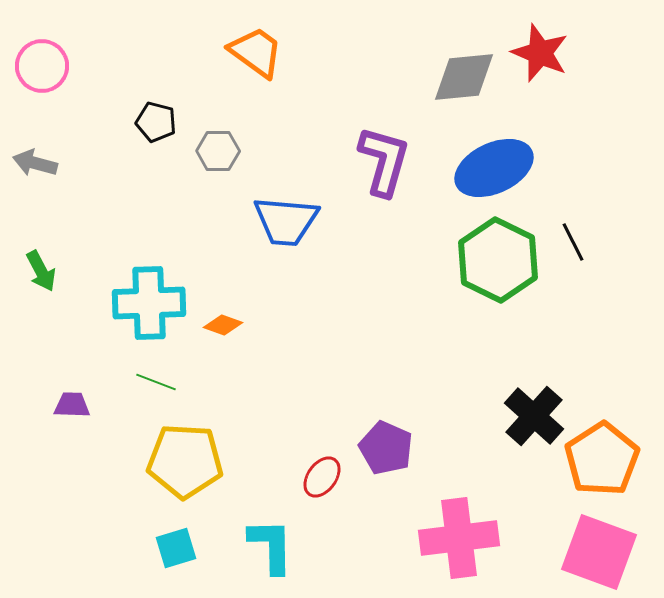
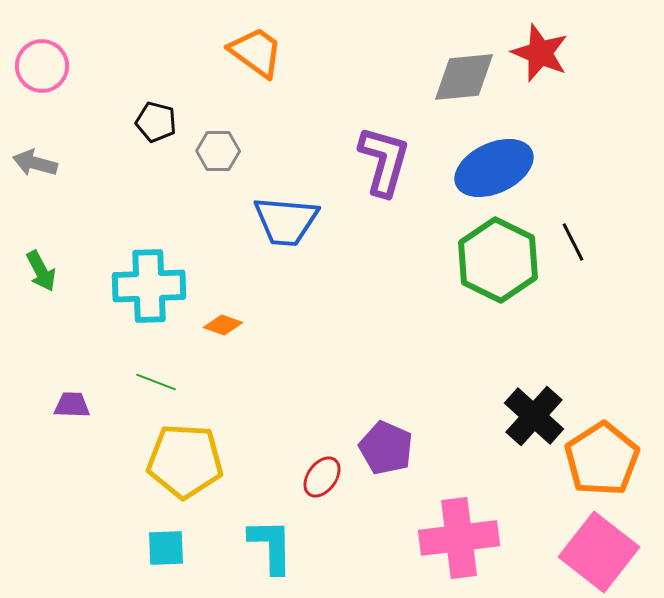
cyan cross: moved 17 px up
cyan square: moved 10 px left; rotated 15 degrees clockwise
pink square: rotated 18 degrees clockwise
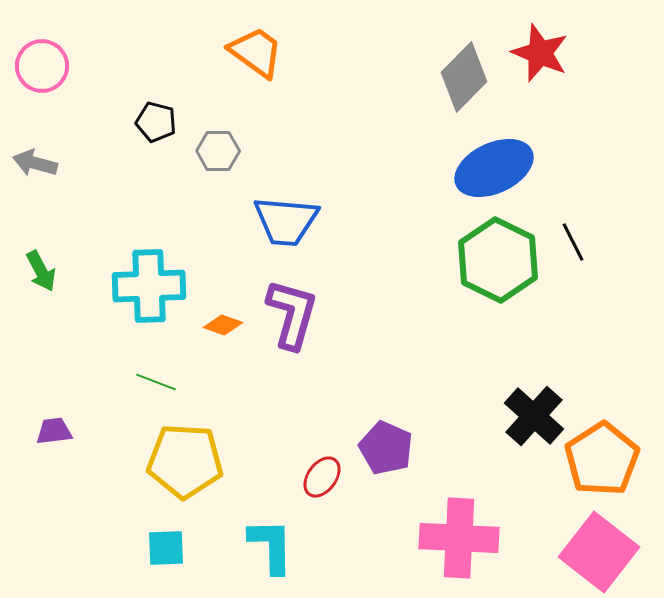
gray diamond: rotated 40 degrees counterclockwise
purple L-shape: moved 92 px left, 153 px down
purple trapezoid: moved 18 px left, 26 px down; rotated 9 degrees counterclockwise
pink cross: rotated 10 degrees clockwise
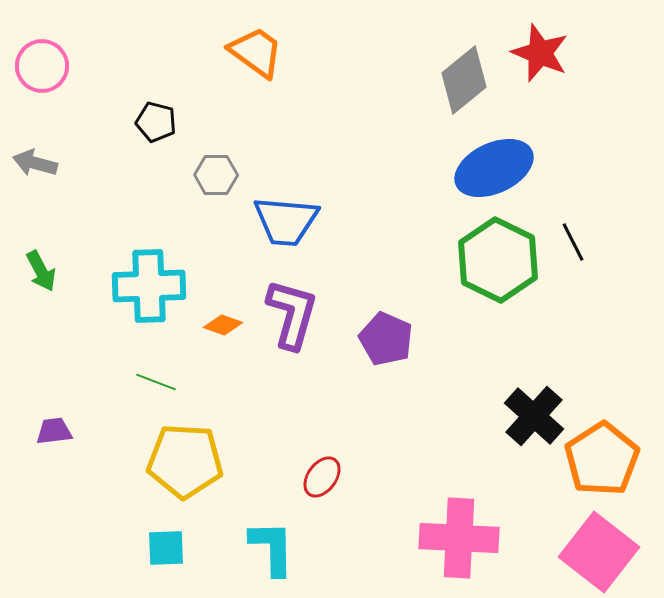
gray diamond: moved 3 px down; rotated 6 degrees clockwise
gray hexagon: moved 2 px left, 24 px down
purple pentagon: moved 109 px up
cyan L-shape: moved 1 px right, 2 px down
